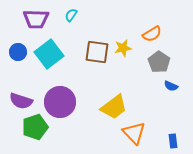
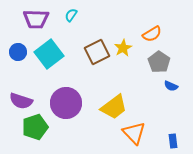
yellow star: rotated 18 degrees counterclockwise
brown square: rotated 35 degrees counterclockwise
purple circle: moved 6 px right, 1 px down
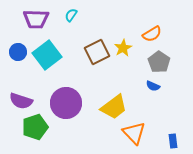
cyan square: moved 2 px left, 1 px down
blue semicircle: moved 18 px left
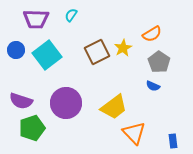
blue circle: moved 2 px left, 2 px up
green pentagon: moved 3 px left, 1 px down
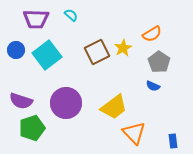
cyan semicircle: rotated 96 degrees clockwise
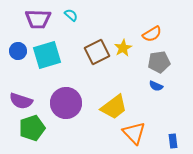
purple trapezoid: moved 2 px right
blue circle: moved 2 px right, 1 px down
cyan square: rotated 20 degrees clockwise
gray pentagon: rotated 30 degrees clockwise
blue semicircle: moved 3 px right
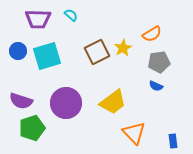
cyan square: moved 1 px down
yellow trapezoid: moved 1 px left, 5 px up
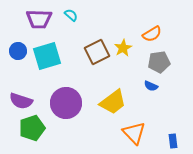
purple trapezoid: moved 1 px right
blue semicircle: moved 5 px left
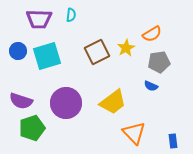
cyan semicircle: rotated 56 degrees clockwise
yellow star: moved 3 px right
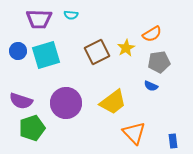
cyan semicircle: rotated 88 degrees clockwise
cyan square: moved 1 px left, 1 px up
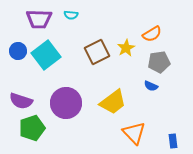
cyan square: rotated 20 degrees counterclockwise
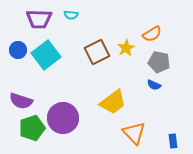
blue circle: moved 1 px up
gray pentagon: rotated 20 degrees clockwise
blue semicircle: moved 3 px right, 1 px up
purple circle: moved 3 px left, 15 px down
